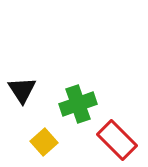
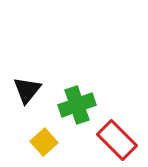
black triangle: moved 5 px right; rotated 12 degrees clockwise
green cross: moved 1 px left, 1 px down
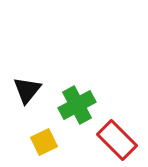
green cross: rotated 9 degrees counterclockwise
yellow square: rotated 16 degrees clockwise
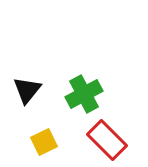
green cross: moved 7 px right, 11 px up
red rectangle: moved 10 px left
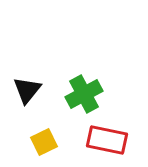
red rectangle: rotated 33 degrees counterclockwise
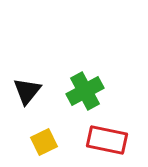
black triangle: moved 1 px down
green cross: moved 1 px right, 3 px up
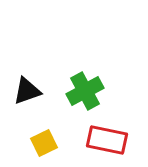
black triangle: rotated 32 degrees clockwise
yellow square: moved 1 px down
